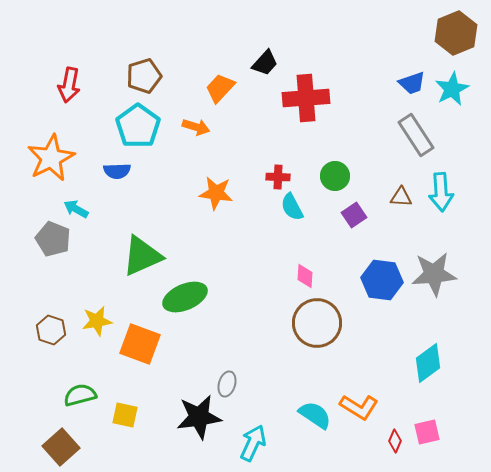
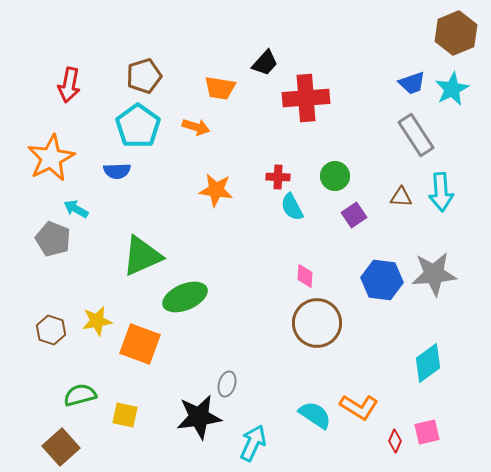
orange trapezoid at (220, 88): rotated 124 degrees counterclockwise
orange star at (216, 193): moved 3 px up
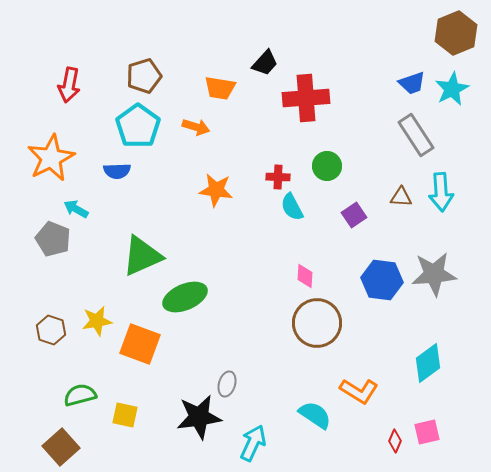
green circle at (335, 176): moved 8 px left, 10 px up
orange L-shape at (359, 407): moved 16 px up
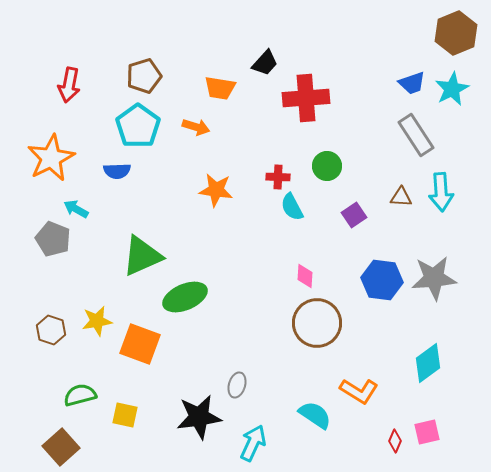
gray star at (434, 274): moved 4 px down
gray ellipse at (227, 384): moved 10 px right, 1 px down
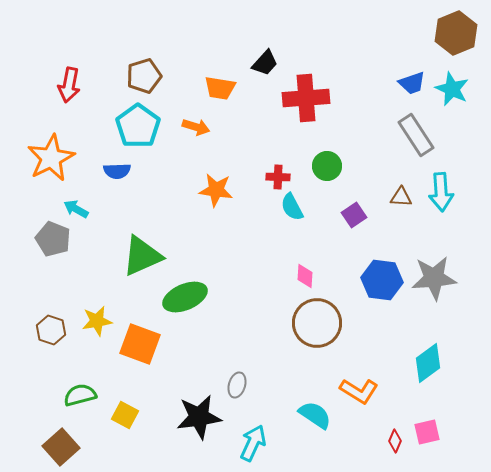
cyan star at (452, 89): rotated 20 degrees counterclockwise
yellow square at (125, 415): rotated 16 degrees clockwise
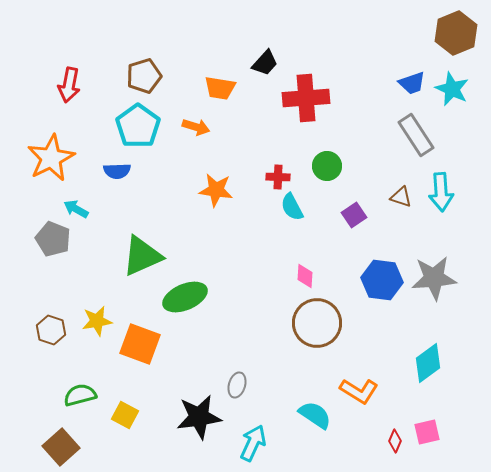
brown triangle at (401, 197): rotated 15 degrees clockwise
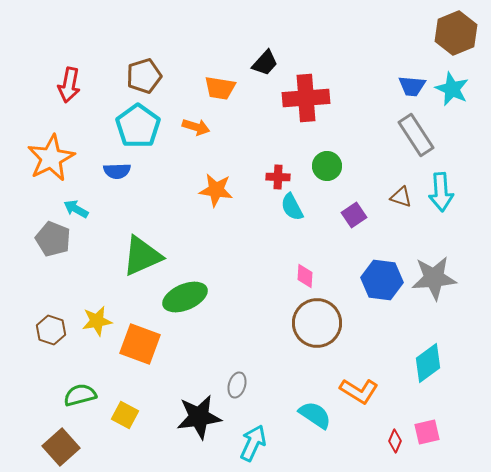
blue trapezoid at (412, 83): moved 3 px down; rotated 24 degrees clockwise
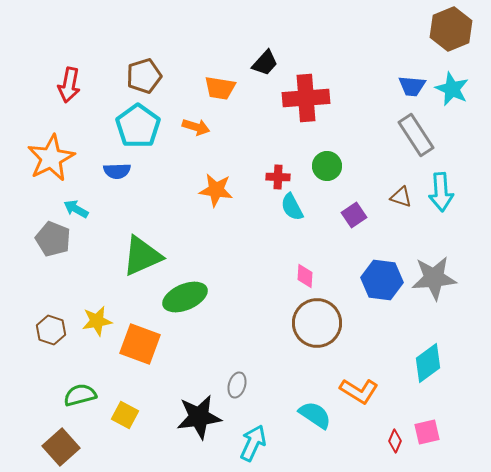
brown hexagon at (456, 33): moved 5 px left, 4 px up
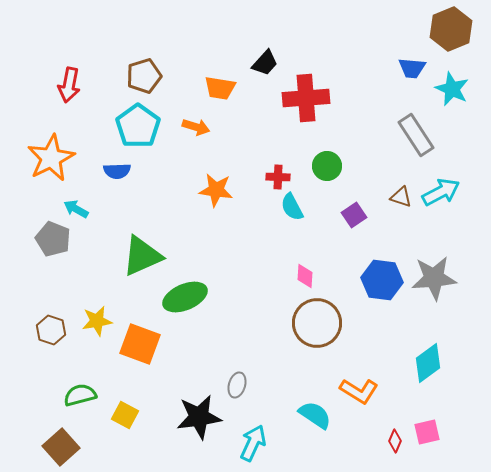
blue trapezoid at (412, 86): moved 18 px up
cyan arrow at (441, 192): rotated 114 degrees counterclockwise
